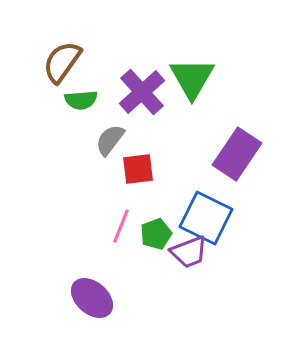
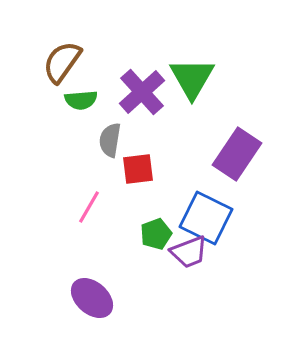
gray semicircle: rotated 28 degrees counterclockwise
pink line: moved 32 px left, 19 px up; rotated 8 degrees clockwise
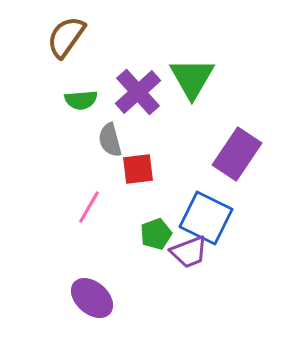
brown semicircle: moved 4 px right, 25 px up
purple cross: moved 4 px left
gray semicircle: rotated 24 degrees counterclockwise
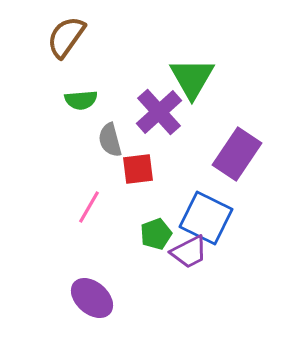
purple cross: moved 21 px right, 20 px down
purple trapezoid: rotated 6 degrees counterclockwise
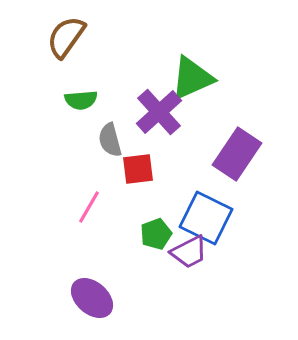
green triangle: rotated 36 degrees clockwise
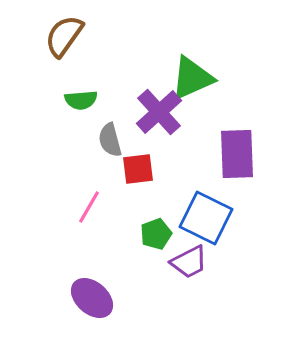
brown semicircle: moved 2 px left, 1 px up
purple rectangle: rotated 36 degrees counterclockwise
purple trapezoid: moved 10 px down
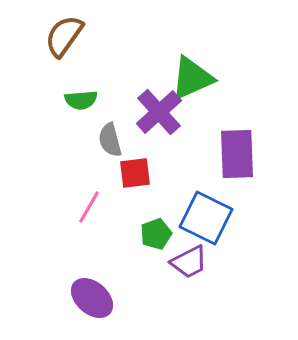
red square: moved 3 px left, 4 px down
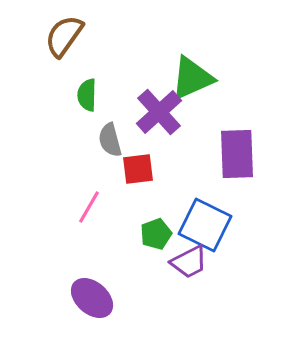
green semicircle: moved 6 px right, 5 px up; rotated 96 degrees clockwise
red square: moved 3 px right, 4 px up
blue square: moved 1 px left, 7 px down
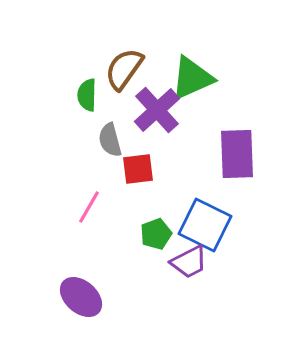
brown semicircle: moved 60 px right, 33 px down
purple cross: moved 2 px left, 2 px up
purple ellipse: moved 11 px left, 1 px up
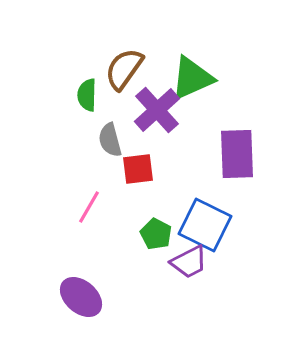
green pentagon: rotated 24 degrees counterclockwise
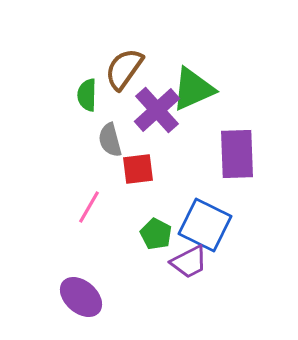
green triangle: moved 1 px right, 11 px down
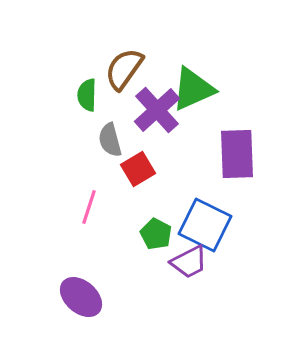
red square: rotated 24 degrees counterclockwise
pink line: rotated 12 degrees counterclockwise
